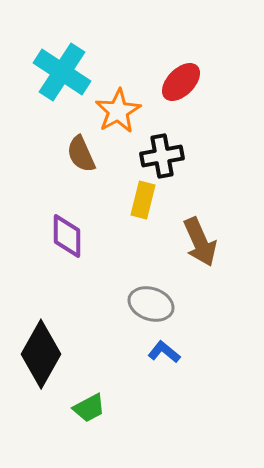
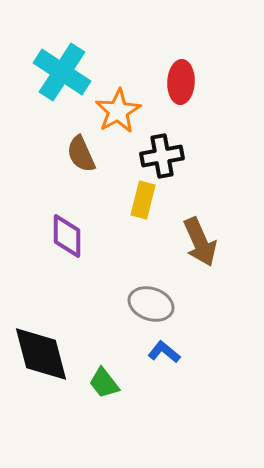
red ellipse: rotated 42 degrees counterclockwise
black diamond: rotated 44 degrees counterclockwise
green trapezoid: moved 15 px right, 25 px up; rotated 80 degrees clockwise
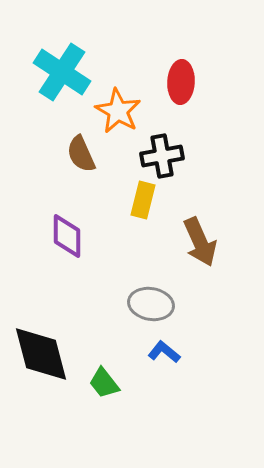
orange star: rotated 12 degrees counterclockwise
gray ellipse: rotated 9 degrees counterclockwise
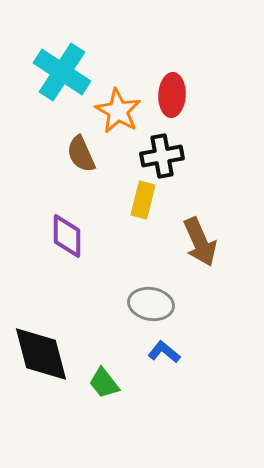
red ellipse: moved 9 px left, 13 px down
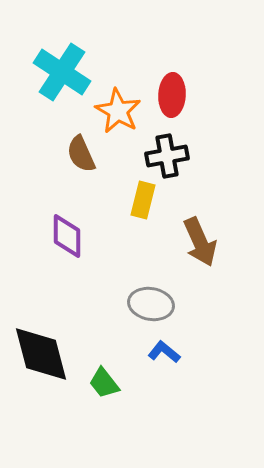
black cross: moved 5 px right
